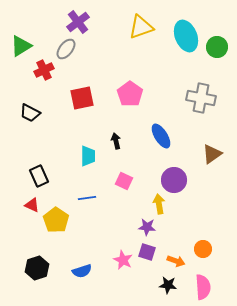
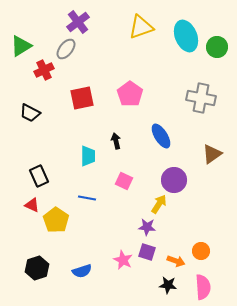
blue line: rotated 18 degrees clockwise
yellow arrow: rotated 42 degrees clockwise
orange circle: moved 2 px left, 2 px down
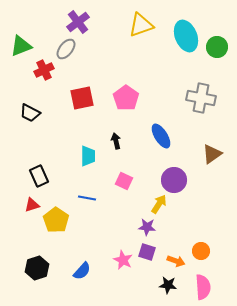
yellow triangle: moved 2 px up
green triangle: rotated 10 degrees clockwise
pink pentagon: moved 4 px left, 4 px down
red triangle: rotated 42 degrees counterclockwise
blue semicircle: rotated 30 degrees counterclockwise
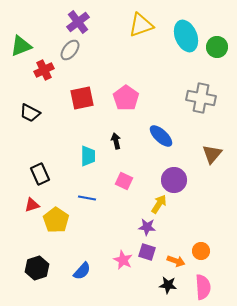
gray ellipse: moved 4 px right, 1 px down
blue ellipse: rotated 15 degrees counterclockwise
brown triangle: rotated 15 degrees counterclockwise
black rectangle: moved 1 px right, 2 px up
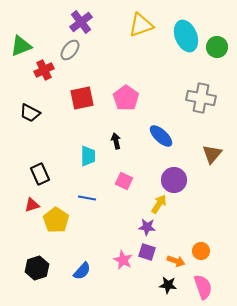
purple cross: moved 3 px right
pink semicircle: rotated 15 degrees counterclockwise
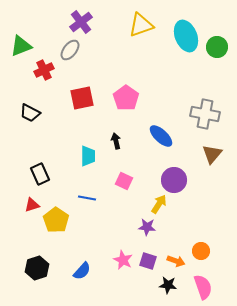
gray cross: moved 4 px right, 16 px down
purple square: moved 1 px right, 9 px down
